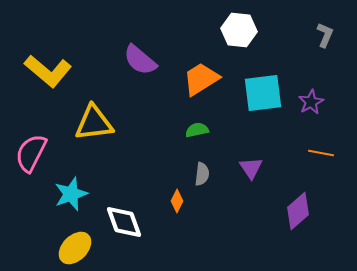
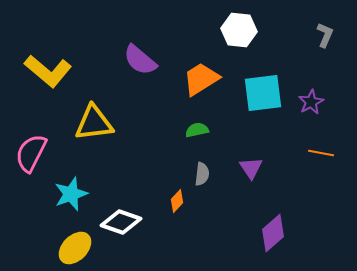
orange diamond: rotated 15 degrees clockwise
purple diamond: moved 25 px left, 22 px down
white diamond: moved 3 px left; rotated 51 degrees counterclockwise
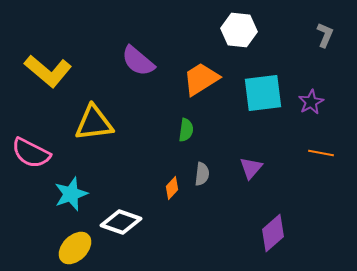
purple semicircle: moved 2 px left, 1 px down
green semicircle: moved 11 px left; rotated 110 degrees clockwise
pink semicircle: rotated 90 degrees counterclockwise
purple triangle: rotated 15 degrees clockwise
orange diamond: moved 5 px left, 13 px up
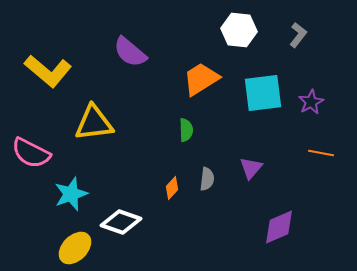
gray L-shape: moved 27 px left; rotated 15 degrees clockwise
purple semicircle: moved 8 px left, 9 px up
green semicircle: rotated 10 degrees counterclockwise
gray semicircle: moved 5 px right, 5 px down
purple diamond: moved 6 px right, 6 px up; rotated 18 degrees clockwise
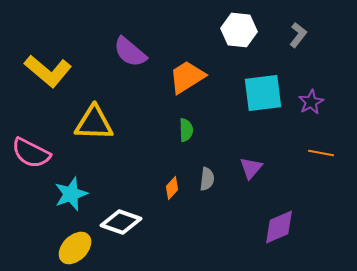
orange trapezoid: moved 14 px left, 2 px up
yellow triangle: rotated 9 degrees clockwise
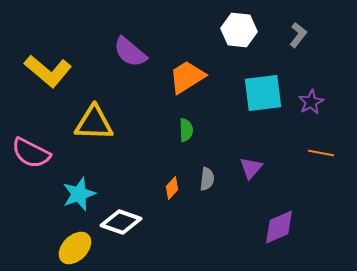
cyan star: moved 8 px right
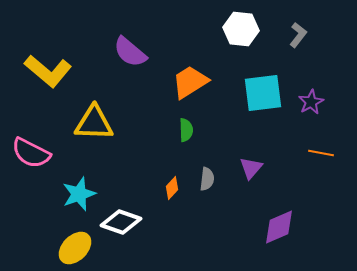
white hexagon: moved 2 px right, 1 px up
orange trapezoid: moved 3 px right, 5 px down
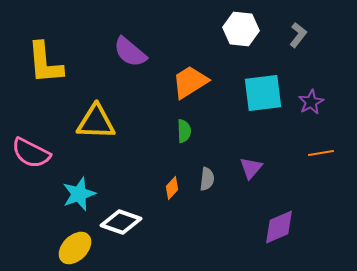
yellow L-shape: moved 3 px left, 8 px up; rotated 45 degrees clockwise
yellow triangle: moved 2 px right, 1 px up
green semicircle: moved 2 px left, 1 px down
orange line: rotated 20 degrees counterclockwise
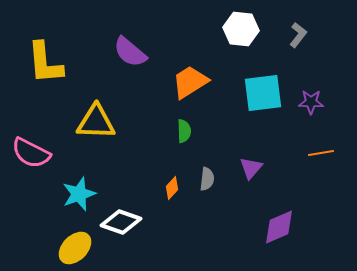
purple star: rotated 30 degrees clockwise
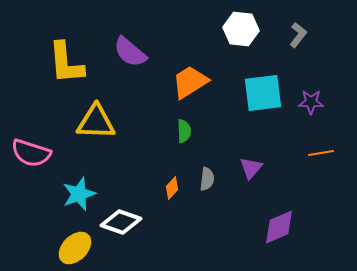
yellow L-shape: moved 21 px right
pink semicircle: rotated 9 degrees counterclockwise
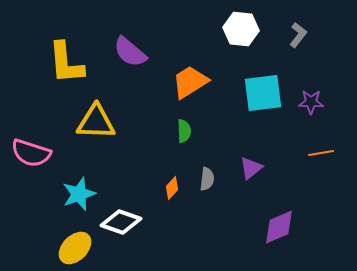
purple triangle: rotated 10 degrees clockwise
